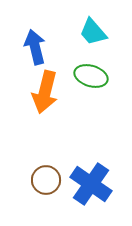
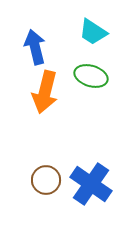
cyan trapezoid: rotated 16 degrees counterclockwise
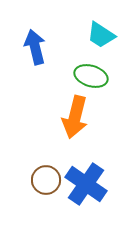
cyan trapezoid: moved 8 px right, 3 px down
orange arrow: moved 30 px right, 25 px down
blue cross: moved 5 px left
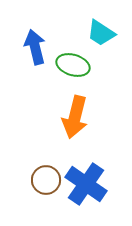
cyan trapezoid: moved 2 px up
green ellipse: moved 18 px left, 11 px up
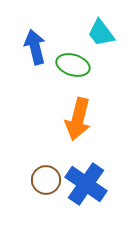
cyan trapezoid: rotated 20 degrees clockwise
orange arrow: moved 3 px right, 2 px down
